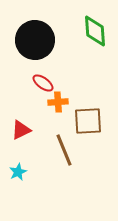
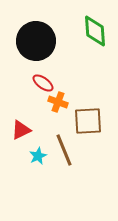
black circle: moved 1 px right, 1 px down
orange cross: rotated 24 degrees clockwise
cyan star: moved 20 px right, 16 px up
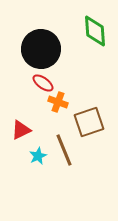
black circle: moved 5 px right, 8 px down
brown square: moved 1 px right, 1 px down; rotated 16 degrees counterclockwise
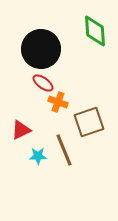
cyan star: rotated 24 degrees clockwise
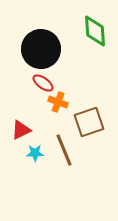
cyan star: moved 3 px left, 3 px up
